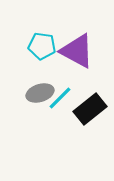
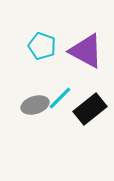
cyan pentagon: rotated 12 degrees clockwise
purple triangle: moved 9 px right
gray ellipse: moved 5 px left, 12 px down
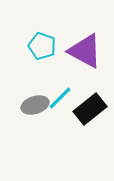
purple triangle: moved 1 px left
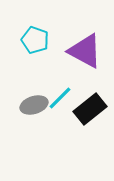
cyan pentagon: moved 7 px left, 6 px up
gray ellipse: moved 1 px left
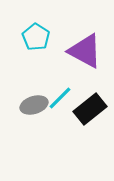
cyan pentagon: moved 1 px right, 3 px up; rotated 12 degrees clockwise
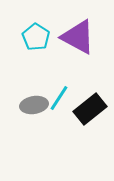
purple triangle: moved 7 px left, 14 px up
cyan line: moved 1 px left; rotated 12 degrees counterclockwise
gray ellipse: rotated 8 degrees clockwise
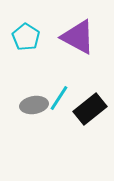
cyan pentagon: moved 10 px left
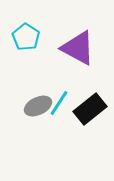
purple triangle: moved 11 px down
cyan line: moved 5 px down
gray ellipse: moved 4 px right, 1 px down; rotated 16 degrees counterclockwise
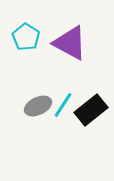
purple triangle: moved 8 px left, 5 px up
cyan line: moved 4 px right, 2 px down
black rectangle: moved 1 px right, 1 px down
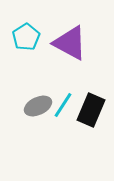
cyan pentagon: rotated 8 degrees clockwise
black rectangle: rotated 28 degrees counterclockwise
